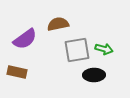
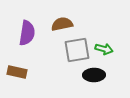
brown semicircle: moved 4 px right
purple semicircle: moved 2 px right, 6 px up; rotated 45 degrees counterclockwise
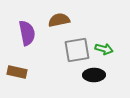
brown semicircle: moved 3 px left, 4 px up
purple semicircle: rotated 20 degrees counterclockwise
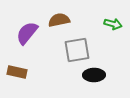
purple semicircle: rotated 130 degrees counterclockwise
green arrow: moved 9 px right, 25 px up
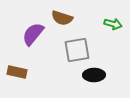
brown semicircle: moved 3 px right, 2 px up; rotated 150 degrees counterclockwise
purple semicircle: moved 6 px right, 1 px down
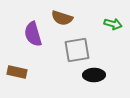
purple semicircle: rotated 55 degrees counterclockwise
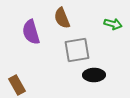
brown semicircle: rotated 50 degrees clockwise
purple semicircle: moved 2 px left, 2 px up
brown rectangle: moved 13 px down; rotated 48 degrees clockwise
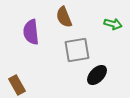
brown semicircle: moved 2 px right, 1 px up
purple semicircle: rotated 10 degrees clockwise
black ellipse: moved 3 px right; rotated 45 degrees counterclockwise
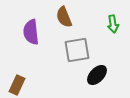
green arrow: rotated 66 degrees clockwise
brown rectangle: rotated 54 degrees clockwise
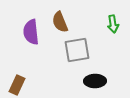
brown semicircle: moved 4 px left, 5 px down
black ellipse: moved 2 px left, 6 px down; rotated 45 degrees clockwise
